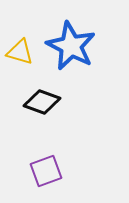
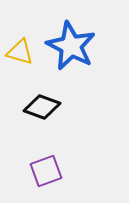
black diamond: moved 5 px down
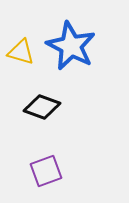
yellow triangle: moved 1 px right
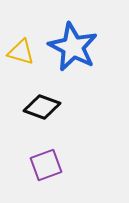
blue star: moved 2 px right, 1 px down
purple square: moved 6 px up
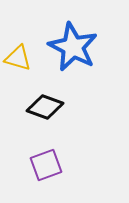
yellow triangle: moved 3 px left, 6 px down
black diamond: moved 3 px right
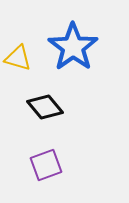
blue star: rotated 9 degrees clockwise
black diamond: rotated 30 degrees clockwise
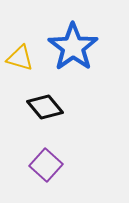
yellow triangle: moved 2 px right
purple square: rotated 28 degrees counterclockwise
